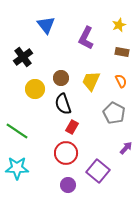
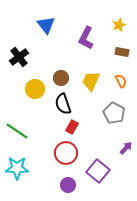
black cross: moved 4 px left
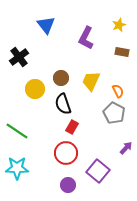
orange semicircle: moved 3 px left, 10 px down
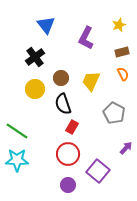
brown rectangle: rotated 24 degrees counterclockwise
black cross: moved 16 px right
orange semicircle: moved 5 px right, 17 px up
red circle: moved 2 px right, 1 px down
cyan star: moved 8 px up
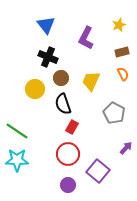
black cross: moved 13 px right; rotated 30 degrees counterclockwise
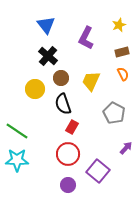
black cross: moved 1 px up; rotated 18 degrees clockwise
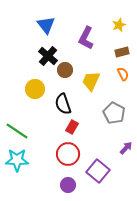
brown circle: moved 4 px right, 8 px up
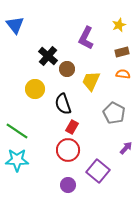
blue triangle: moved 31 px left
brown circle: moved 2 px right, 1 px up
orange semicircle: rotated 56 degrees counterclockwise
red circle: moved 4 px up
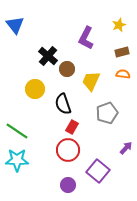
gray pentagon: moved 7 px left; rotated 25 degrees clockwise
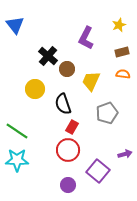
purple arrow: moved 1 px left, 6 px down; rotated 32 degrees clockwise
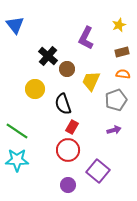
gray pentagon: moved 9 px right, 13 px up
purple arrow: moved 11 px left, 24 px up
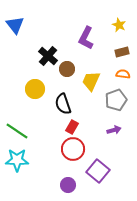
yellow star: rotated 24 degrees counterclockwise
red circle: moved 5 px right, 1 px up
